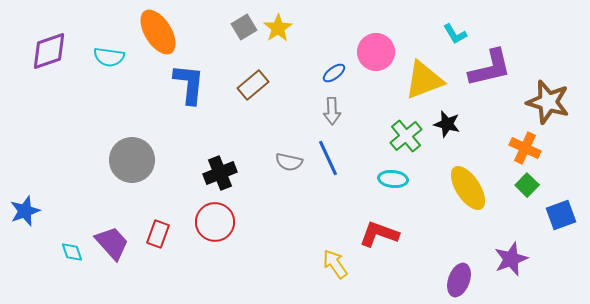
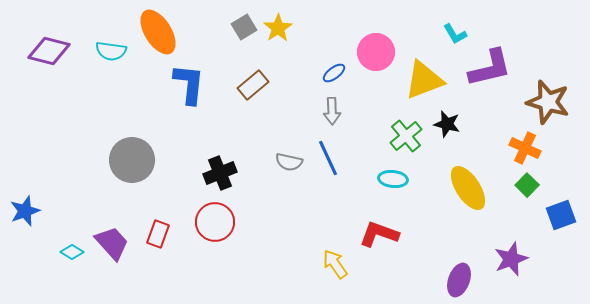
purple diamond: rotated 33 degrees clockwise
cyan semicircle: moved 2 px right, 6 px up
cyan diamond: rotated 40 degrees counterclockwise
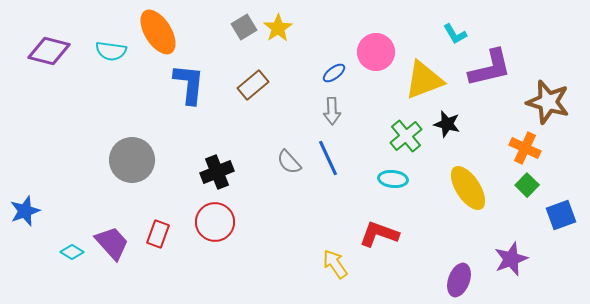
gray semicircle: rotated 36 degrees clockwise
black cross: moved 3 px left, 1 px up
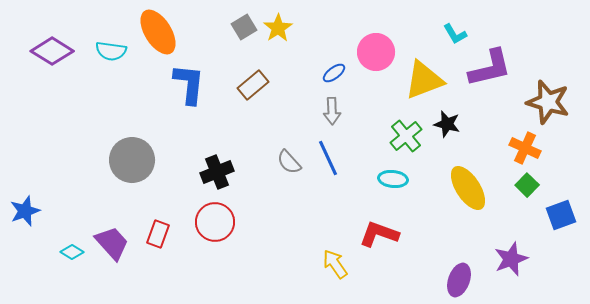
purple diamond: moved 3 px right; rotated 18 degrees clockwise
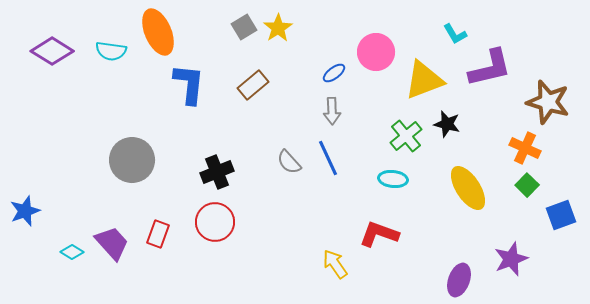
orange ellipse: rotated 9 degrees clockwise
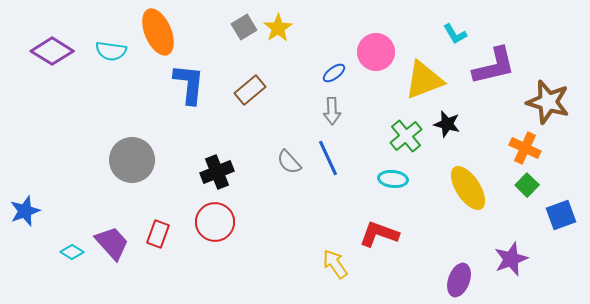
purple L-shape: moved 4 px right, 2 px up
brown rectangle: moved 3 px left, 5 px down
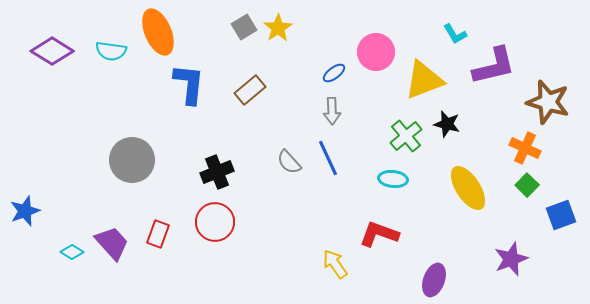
purple ellipse: moved 25 px left
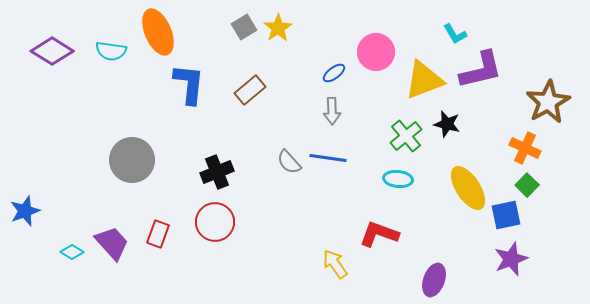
purple L-shape: moved 13 px left, 4 px down
brown star: rotated 27 degrees clockwise
blue line: rotated 57 degrees counterclockwise
cyan ellipse: moved 5 px right
blue square: moved 55 px left; rotated 8 degrees clockwise
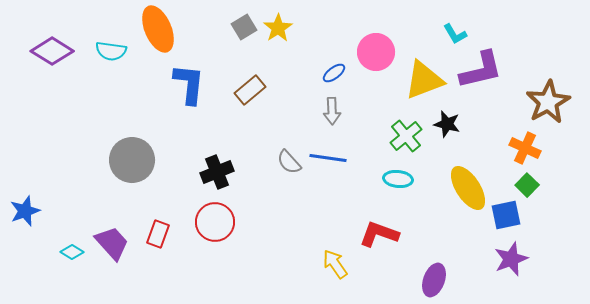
orange ellipse: moved 3 px up
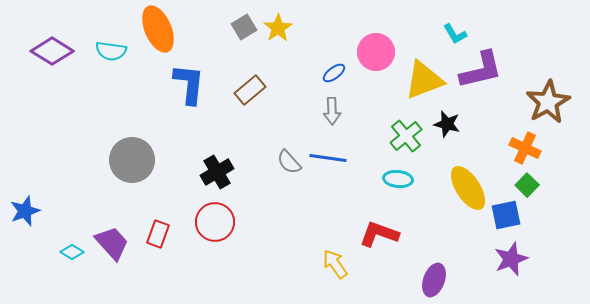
black cross: rotated 8 degrees counterclockwise
